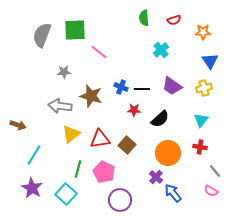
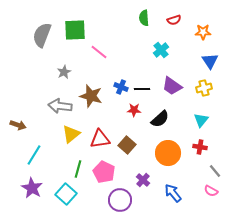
gray star: rotated 24 degrees counterclockwise
purple cross: moved 13 px left, 3 px down
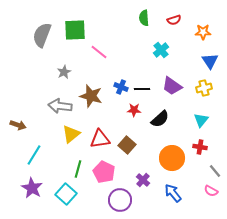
orange circle: moved 4 px right, 5 px down
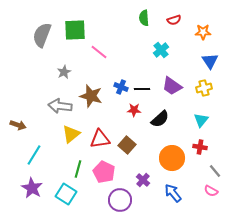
cyan square: rotated 10 degrees counterclockwise
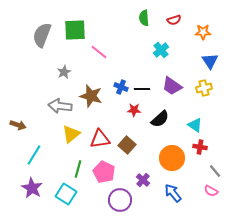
cyan triangle: moved 6 px left, 5 px down; rotated 35 degrees counterclockwise
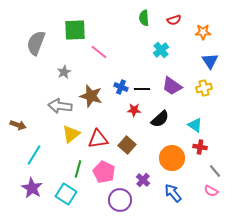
gray semicircle: moved 6 px left, 8 px down
red triangle: moved 2 px left
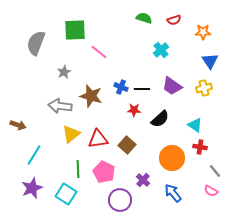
green semicircle: rotated 112 degrees clockwise
green line: rotated 18 degrees counterclockwise
purple star: rotated 20 degrees clockwise
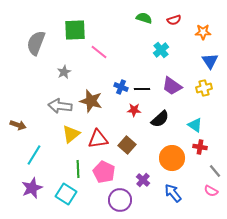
brown star: moved 5 px down
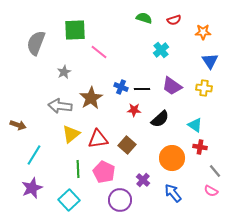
yellow cross: rotated 21 degrees clockwise
brown star: moved 3 px up; rotated 25 degrees clockwise
cyan square: moved 3 px right, 6 px down; rotated 15 degrees clockwise
